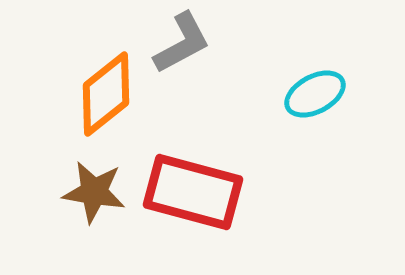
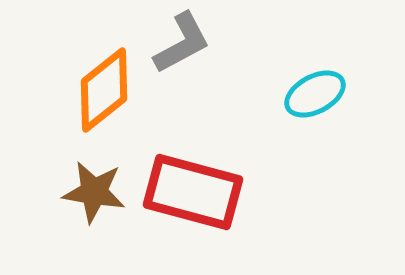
orange diamond: moved 2 px left, 4 px up
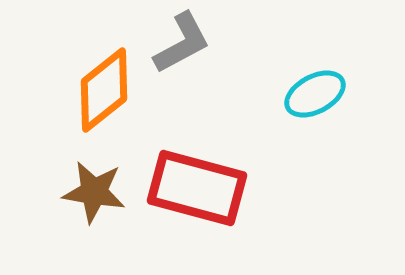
red rectangle: moved 4 px right, 4 px up
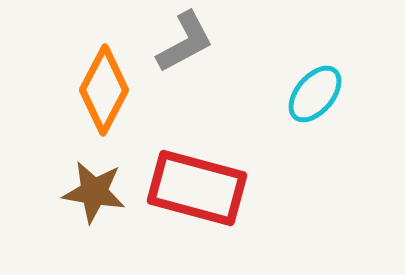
gray L-shape: moved 3 px right, 1 px up
orange diamond: rotated 24 degrees counterclockwise
cyan ellipse: rotated 22 degrees counterclockwise
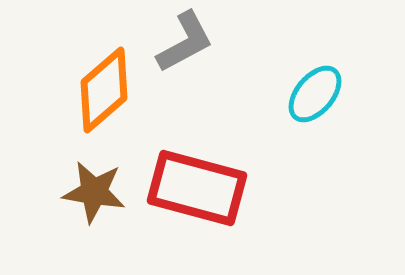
orange diamond: rotated 22 degrees clockwise
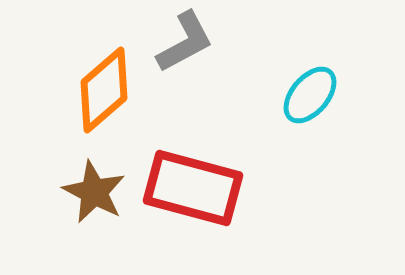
cyan ellipse: moved 5 px left, 1 px down
red rectangle: moved 4 px left
brown star: rotated 18 degrees clockwise
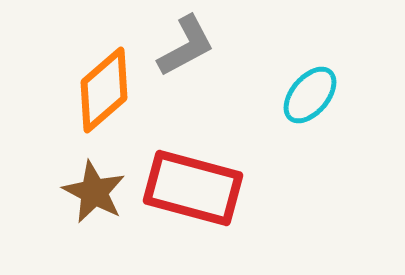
gray L-shape: moved 1 px right, 4 px down
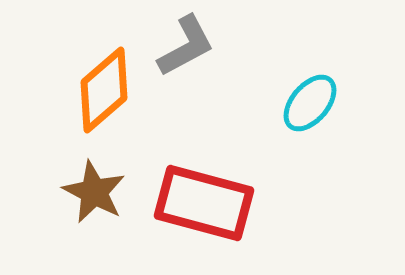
cyan ellipse: moved 8 px down
red rectangle: moved 11 px right, 15 px down
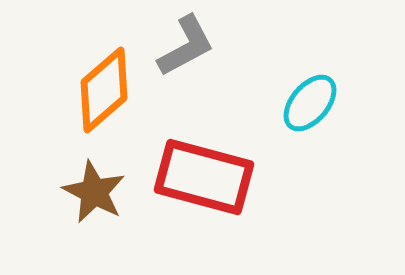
red rectangle: moved 26 px up
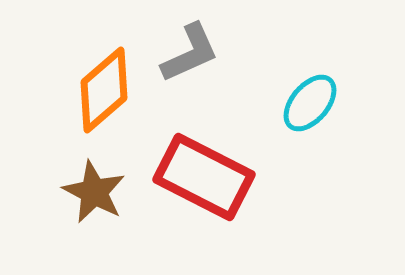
gray L-shape: moved 4 px right, 7 px down; rotated 4 degrees clockwise
red rectangle: rotated 12 degrees clockwise
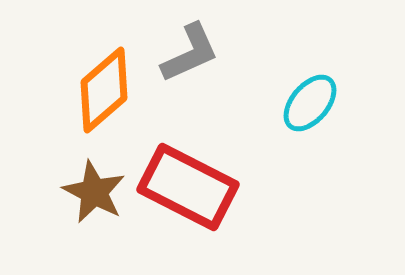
red rectangle: moved 16 px left, 10 px down
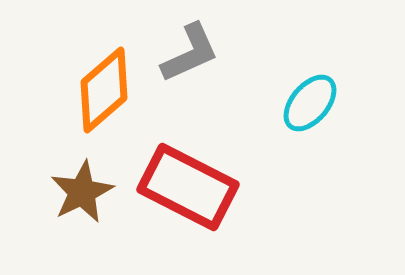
brown star: moved 12 px left; rotated 18 degrees clockwise
